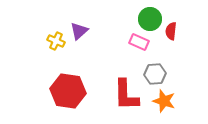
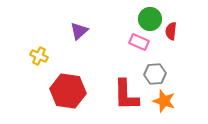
yellow cross: moved 17 px left, 15 px down
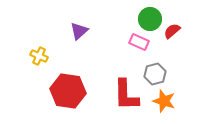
red semicircle: moved 1 px right; rotated 42 degrees clockwise
gray hexagon: rotated 10 degrees counterclockwise
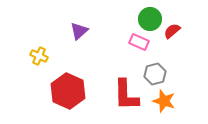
red hexagon: rotated 16 degrees clockwise
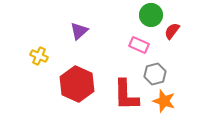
green circle: moved 1 px right, 4 px up
red semicircle: rotated 12 degrees counterclockwise
pink rectangle: moved 3 px down
red hexagon: moved 9 px right, 7 px up
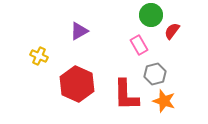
purple triangle: rotated 12 degrees clockwise
pink rectangle: rotated 36 degrees clockwise
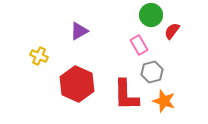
gray hexagon: moved 3 px left, 2 px up
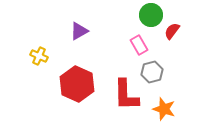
orange star: moved 8 px down
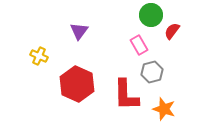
purple triangle: rotated 24 degrees counterclockwise
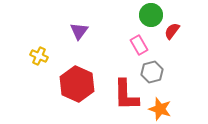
orange star: moved 4 px left
